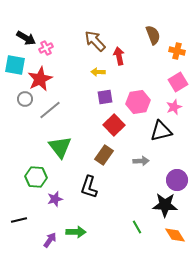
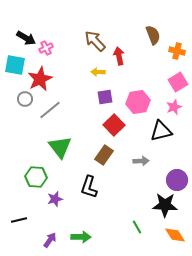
green arrow: moved 5 px right, 5 px down
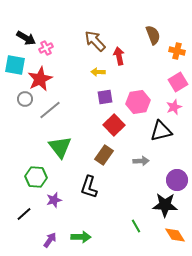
purple star: moved 1 px left, 1 px down
black line: moved 5 px right, 6 px up; rotated 28 degrees counterclockwise
green line: moved 1 px left, 1 px up
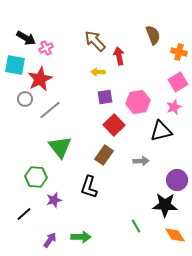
orange cross: moved 2 px right, 1 px down
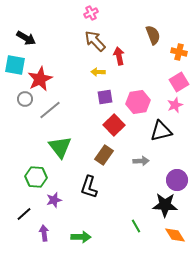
pink cross: moved 45 px right, 35 px up
pink square: moved 1 px right
pink star: moved 1 px right, 2 px up
purple arrow: moved 6 px left, 7 px up; rotated 42 degrees counterclockwise
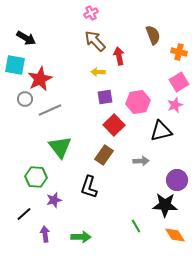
gray line: rotated 15 degrees clockwise
purple arrow: moved 1 px right, 1 px down
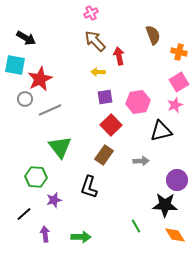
red square: moved 3 px left
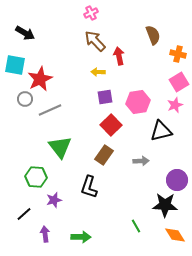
black arrow: moved 1 px left, 5 px up
orange cross: moved 1 px left, 2 px down
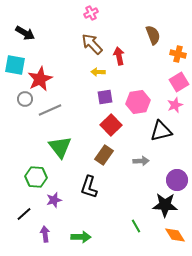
brown arrow: moved 3 px left, 3 px down
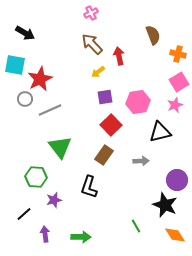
yellow arrow: rotated 40 degrees counterclockwise
black triangle: moved 1 px left, 1 px down
black star: rotated 20 degrees clockwise
